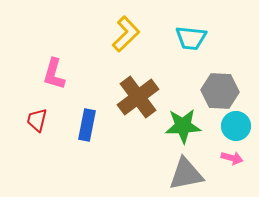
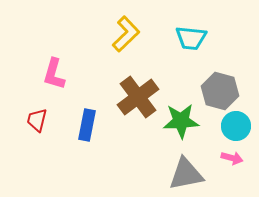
gray hexagon: rotated 12 degrees clockwise
green star: moved 2 px left, 5 px up
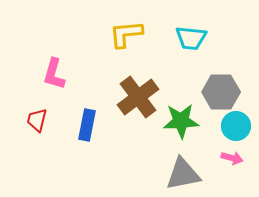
yellow L-shape: rotated 141 degrees counterclockwise
gray hexagon: moved 1 px right, 1 px down; rotated 15 degrees counterclockwise
gray triangle: moved 3 px left
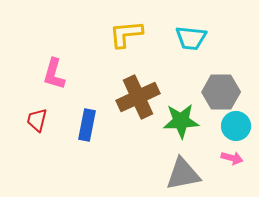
brown cross: rotated 12 degrees clockwise
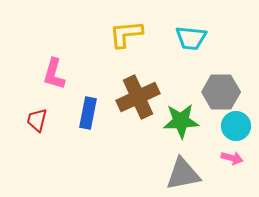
blue rectangle: moved 1 px right, 12 px up
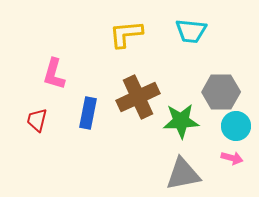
cyan trapezoid: moved 7 px up
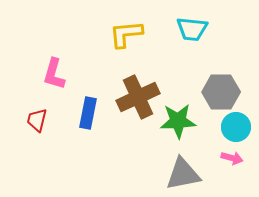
cyan trapezoid: moved 1 px right, 2 px up
green star: moved 3 px left
cyan circle: moved 1 px down
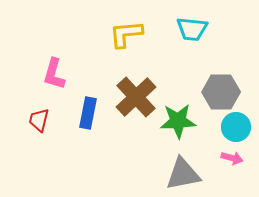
brown cross: moved 2 px left; rotated 18 degrees counterclockwise
red trapezoid: moved 2 px right
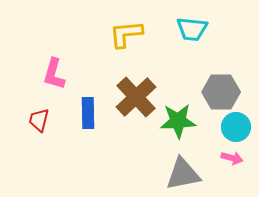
blue rectangle: rotated 12 degrees counterclockwise
